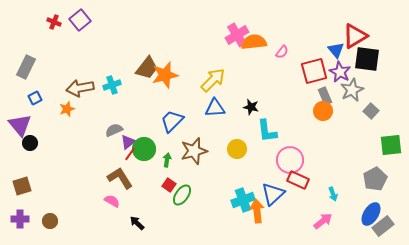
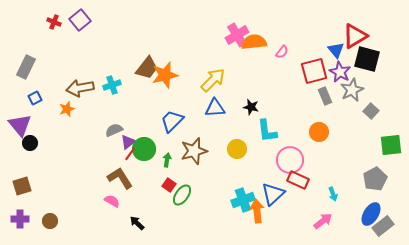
black square at (367, 59): rotated 8 degrees clockwise
orange circle at (323, 111): moved 4 px left, 21 px down
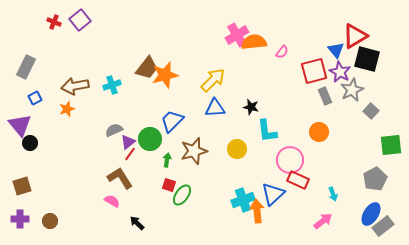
brown arrow at (80, 88): moved 5 px left, 2 px up
green circle at (144, 149): moved 6 px right, 10 px up
red square at (169, 185): rotated 16 degrees counterclockwise
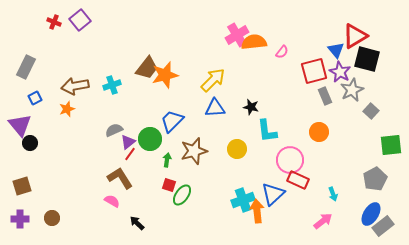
brown circle at (50, 221): moved 2 px right, 3 px up
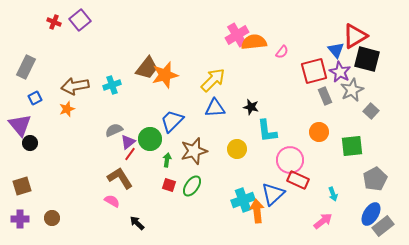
green square at (391, 145): moved 39 px left, 1 px down
green ellipse at (182, 195): moved 10 px right, 9 px up
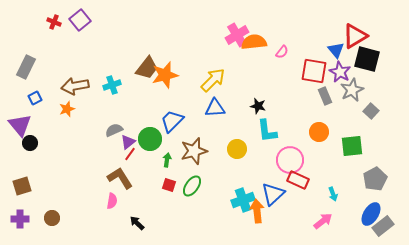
red square at (314, 71): rotated 24 degrees clockwise
black star at (251, 107): moved 7 px right, 1 px up
pink semicircle at (112, 201): rotated 70 degrees clockwise
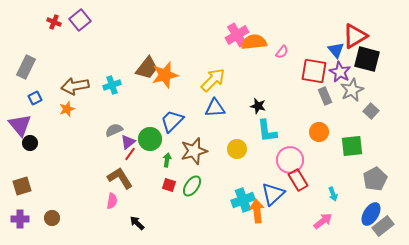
red rectangle at (298, 180): rotated 35 degrees clockwise
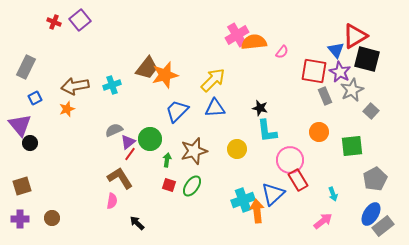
black star at (258, 106): moved 2 px right, 2 px down
blue trapezoid at (172, 121): moved 5 px right, 10 px up
